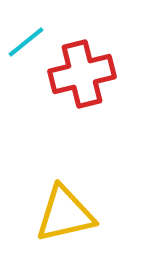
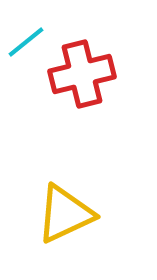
yellow triangle: rotated 12 degrees counterclockwise
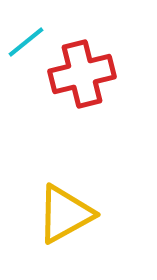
yellow triangle: rotated 4 degrees counterclockwise
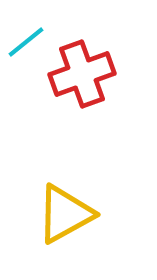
red cross: rotated 6 degrees counterclockwise
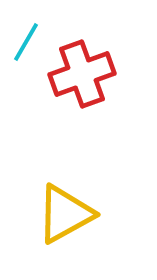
cyan line: rotated 21 degrees counterclockwise
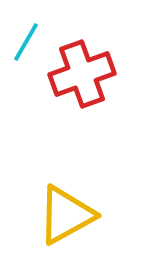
yellow triangle: moved 1 px right, 1 px down
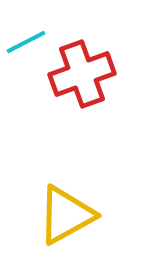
cyan line: rotated 33 degrees clockwise
